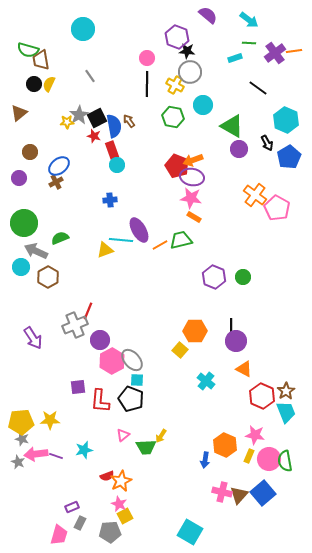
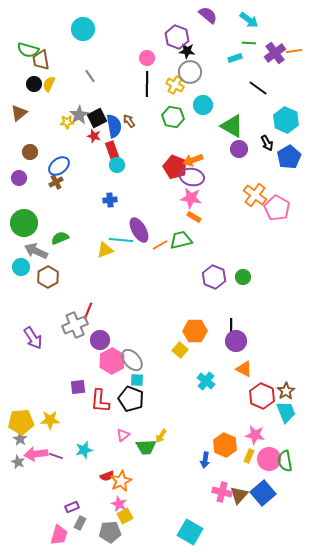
red pentagon at (177, 166): moved 2 px left, 1 px down
gray star at (22, 439): moved 2 px left; rotated 16 degrees clockwise
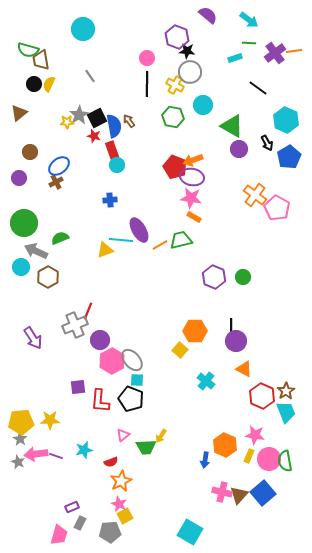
red semicircle at (107, 476): moved 4 px right, 14 px up
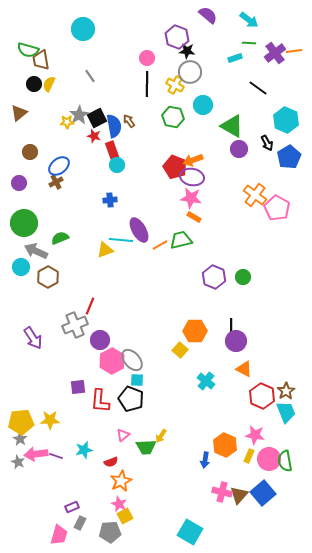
purple circle at (19, 178): moved 5 px down
red line at (88, 311): moved 2 px right, 5 px up
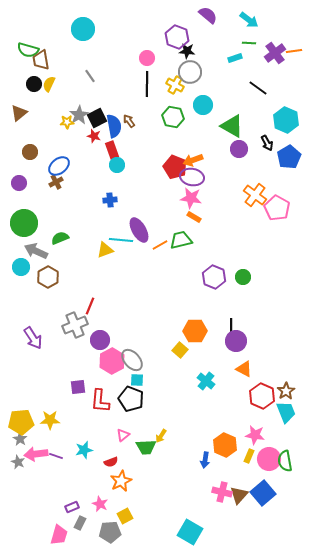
pink star at (119, 504): moved 19 px left
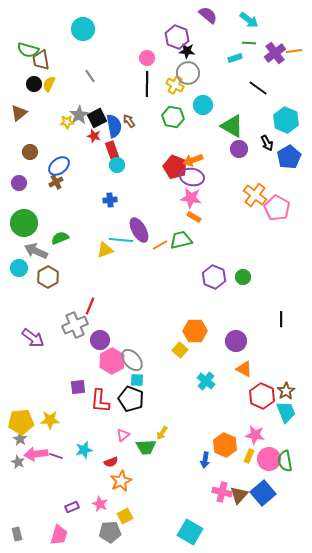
gray circle at (190, 72): moved 2 px left, 1 px down
cyan circle at (21, 267): moved 2 px left, 1 px down
black line at (231, 326): moved 50 px right, 7 px up
purple arrow at (33, 338): rotated 20 degrees counterclockwise
yellow arrow at (161, 436): moved 1 px right, 3 px up
gray rectangle at (80, 523): moved 63 px left, 11 px down; rotated 40 degrees counterclockwise
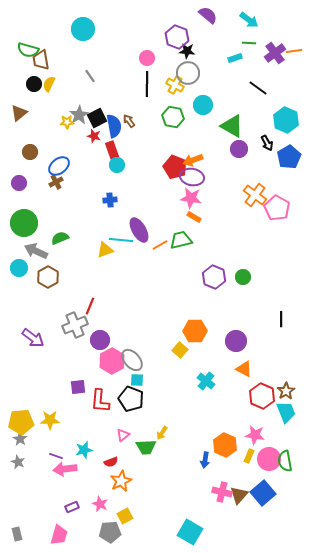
pink arrow at (36, 454): moved 29 px right, 15 px down
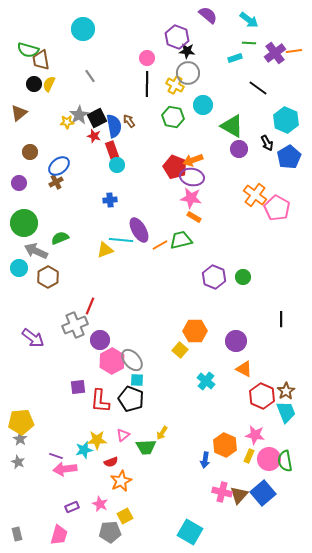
yellow star at (50, 420): moved 47 px right, 20 px down
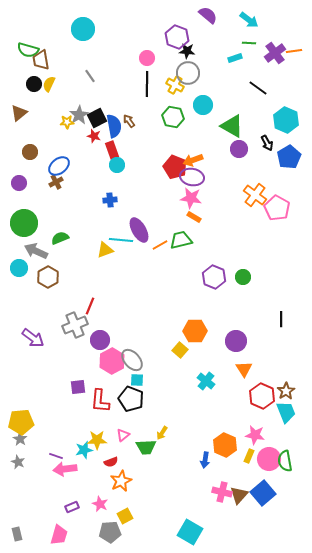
orange triangle at (244, 369): rotated 30 degrees clockwise
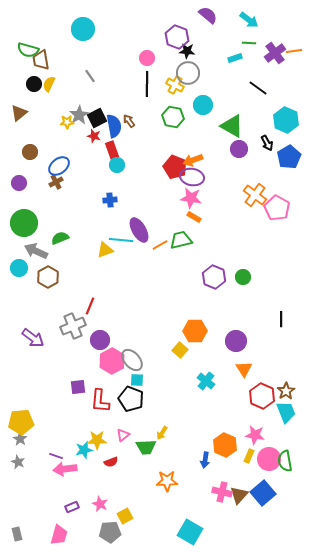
gray cross at (75, 325): moved 2 px left, 1 px down
orange star at (121, 481): moved 46 px right; rotated 25 degrees clockwise
